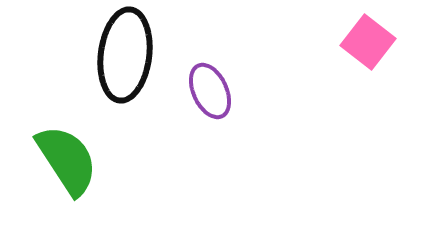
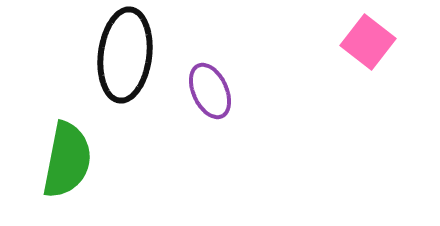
green semicircle: rotated 44 degrees clockwise
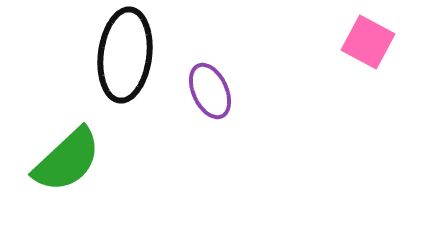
pink square: rotated 10 degrees counterclockwise
green semicircle: rotated 36 degrees clockwise
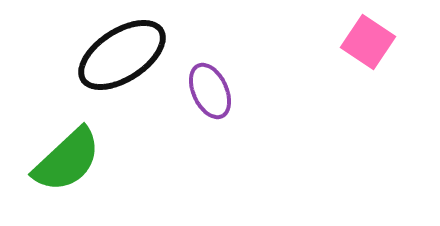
pink square: rotated 6 degrees clockwise
black ellipse: moved 3 px left; rotated 50 degrees clockwise
